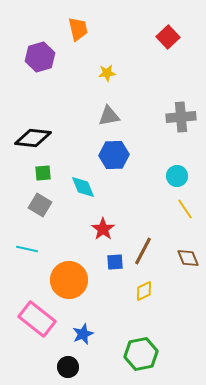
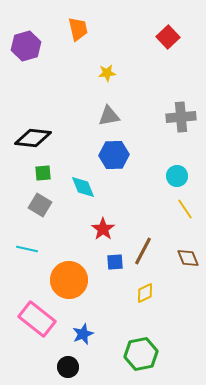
purple hexagon: moved 14 px left, 11 px up
yellow diamond: moved 1 px right, 2 px down
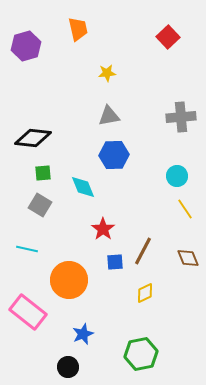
pink rectangle: moved 9 px left, 7 px up
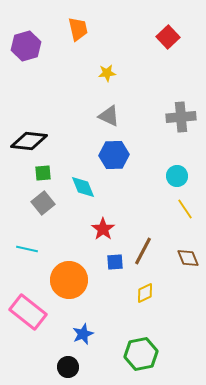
gray triangle: rotated 35 degrees clockwise
black diamond: moved 4 px left, 3 px down
gray square: moved 3 px right, 2 px up; rotated 20 degrees clockwise
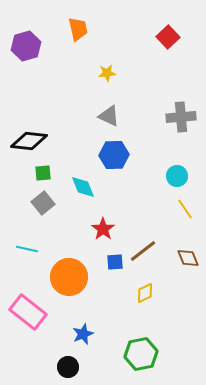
brown line: rotated 24 degrees clockwise
orange circle: moved 3 px up
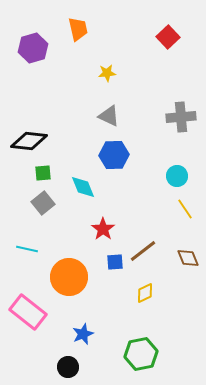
purple hexagon: moved 7 px right, 2 px down
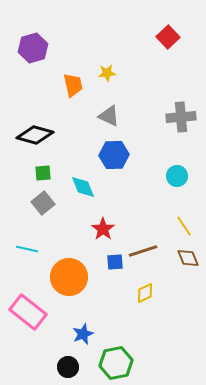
orange trapezoid: moved 5 px left, 56 px down
black diamond: moved 6 px right, 6 px up; rotated 9 degrees clockwise
yellow line: moved 1 px left, 17 px down
brown line: rotated 20 degrees clockwise
green hexagon: moved 25 px left, 9 px down
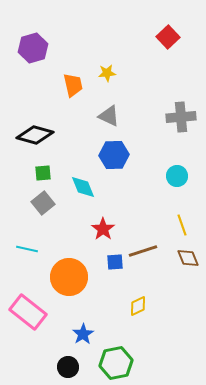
yellow line: moved 2 px left, 1 px up; rotated 15 degrees clockwise
yellow diamond: moved 7 px left, 13 px down
blue star: rotated 10 degrees counterclockwise
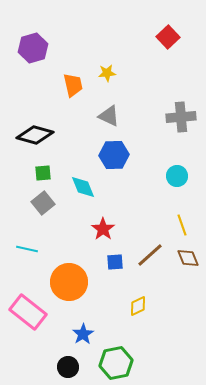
brown line: moved 7 px right, 4 px down; rotated 24 degrees counterclockwise
orange circle: moved 5 px down
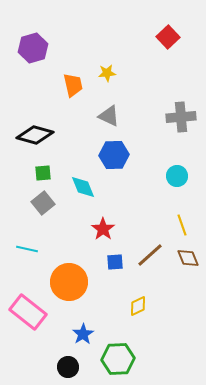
green hexagon: moved 2 px right, 4 px up; rotated 8 degrees clockwise
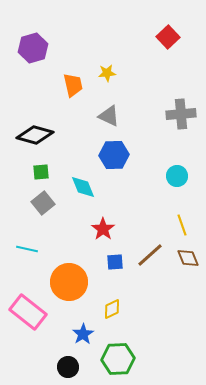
gray cross: moved 3 px up
green square: moved 2 px left, 1 px up
yellow diamond: moved 26 px left, 3 px down
